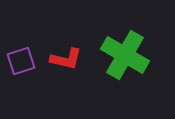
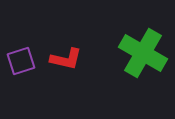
green cross: moved 18 px right, 2 px up
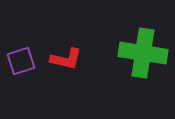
green cross: rotated 21 degrees counterclockwise
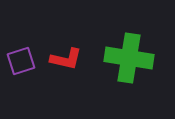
green cross: moved 14 px left, 5 px down
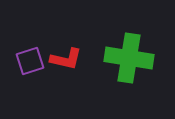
purple square: moved 9 px right
